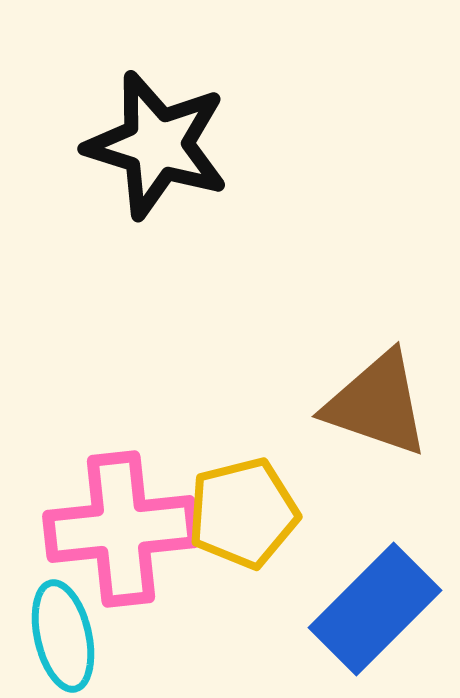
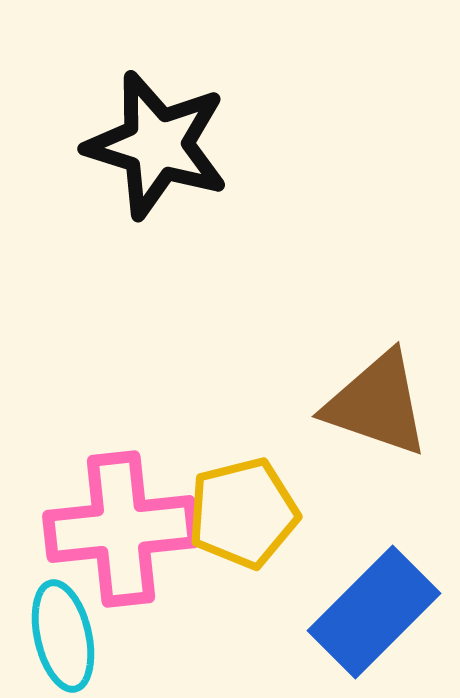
blue rectangle: moved 1 px left, 3 px down
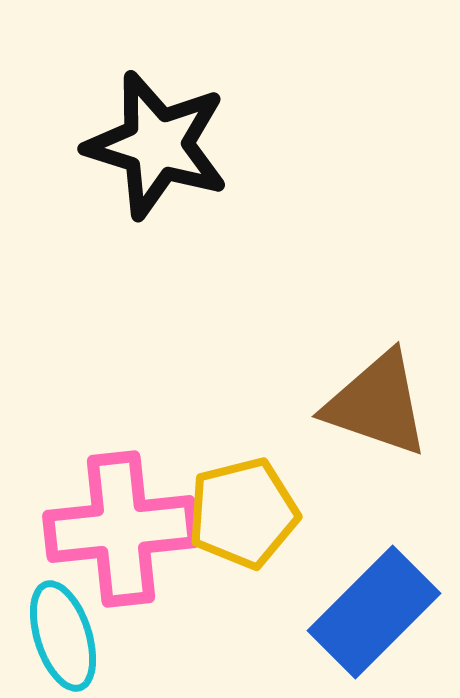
cyan ellipse: rotated 5 degrees counterclockwise
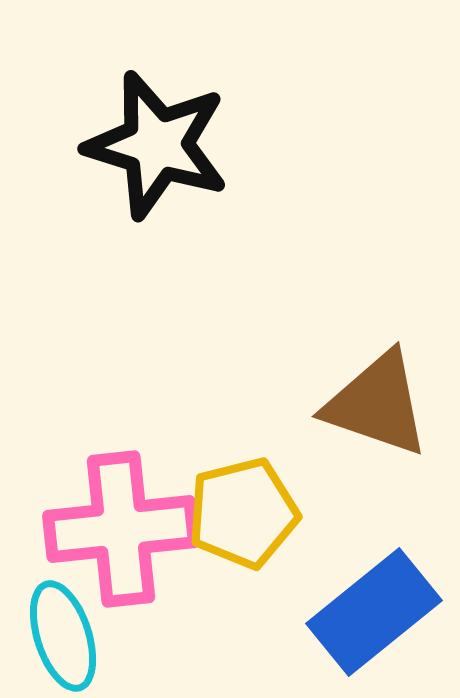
blue rectangle: rotated 6 degrees clockwise
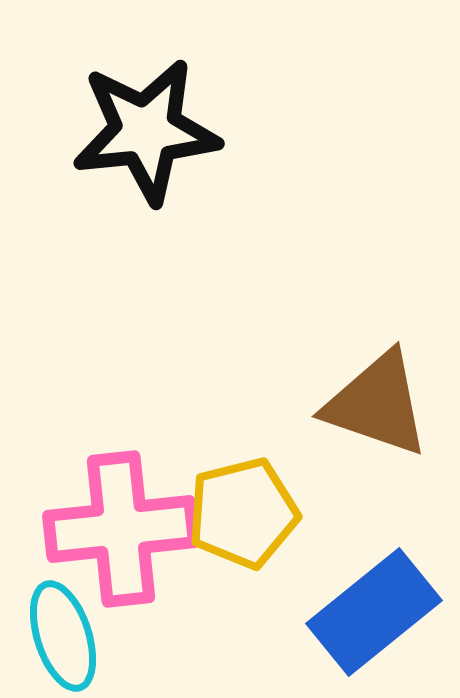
black star: moved 11 px left, 14 px up; rotated 23 degrees counterclockwise
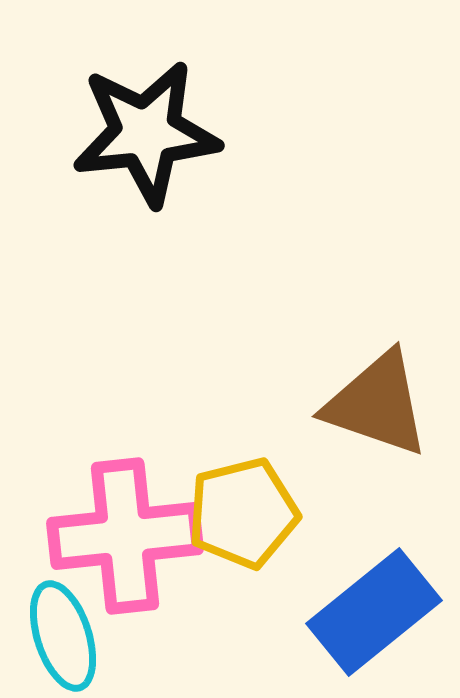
black star: moved 2 px down
pink cross: moved 4 px right, 7 px down
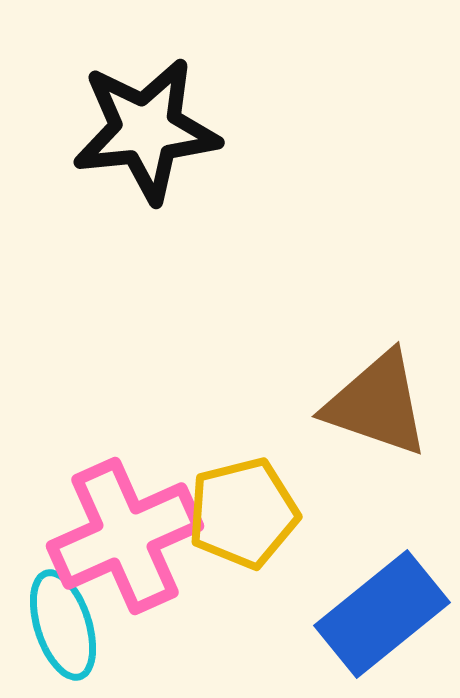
black star: moved 3 px up
pink cross: rotated 18 degrees counterclockwise
blue rectangle: moved 8 px right, 2 px down
cyan ellipse: moved 11 px up
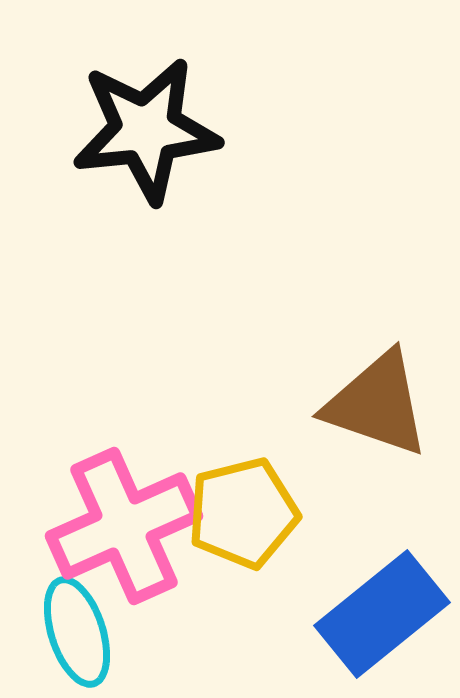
pink cross: moved 1 px left, 10 px up
cyan ellipse: moved 14 px right, 7 px down
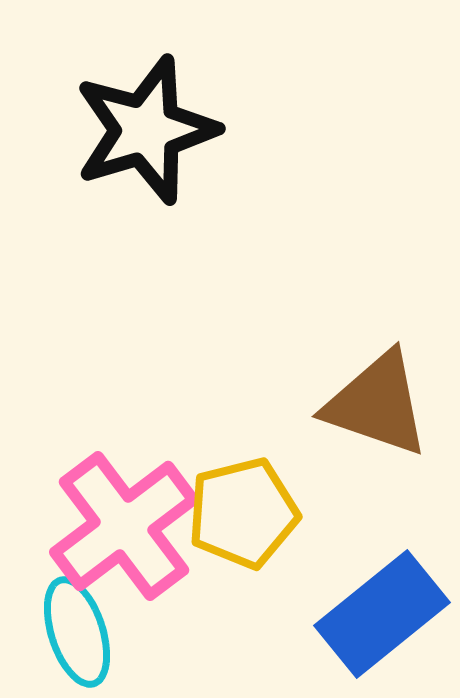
black star: rotated 11 degrees counterclockwise
pink cross: rotated 13 degrees counterclockwise
